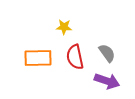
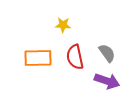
yellow star: moved 1 px left, 2 px up
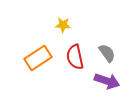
orange rectangle: rotated 32 degrees counterclockwise
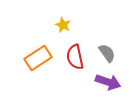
yellow star: rotated 21 degrees clockwise
purple arrow: moved 1 px right, 1 px down
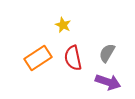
gray semicircle: rotated 114 degrees counterclockwise
red semicircle: moved 2 px left, 1 px down
